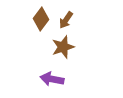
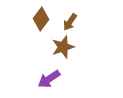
brown arrow: moved 4 px right, 2 px down
purple arrow: moved 3 px left; rotated 45 degrees counterclockwise
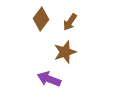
brown star: moved 2 px right, 5 px down
purple arrow: rotated 55 degrees clockwise
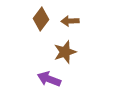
brown arrow: moved 1 px up; rotated 54 degrees clockwise
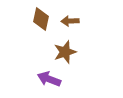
brown diamond: rotated 25 degrees counterclockwise
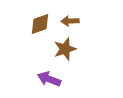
brown diamond: moved 1 px left, 5 px down; rotated 60 degrees clockwise
brown star: moved 3 px up
